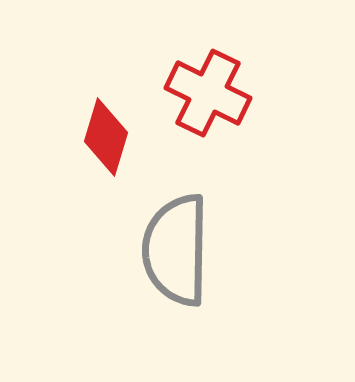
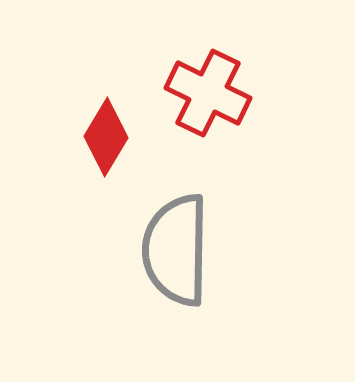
red diamond: rotated 14 degrees clockwise
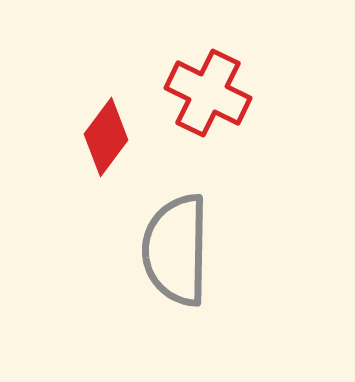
red diamond: rotated 6 degrees clockwise
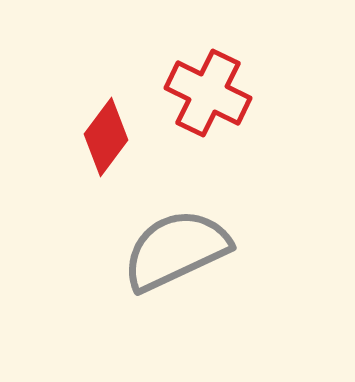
gray semicircle: rotated 64 degrees clockwise
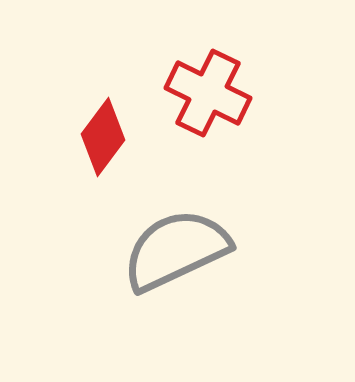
red diamond: moved 3 px left
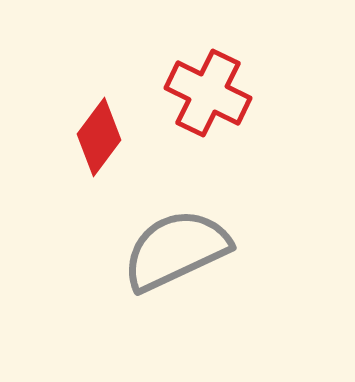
red diamond: moved 4 px left
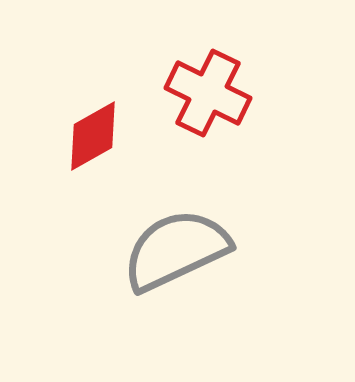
red diamond: moved 6 px left, 1 px up; rotated 24 degrees clockwise
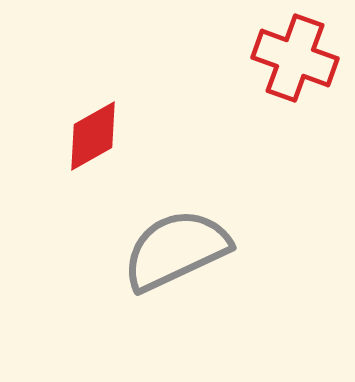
red cross: moved 87 px right, 35 px up; rotated 6 degrees counterclockwise
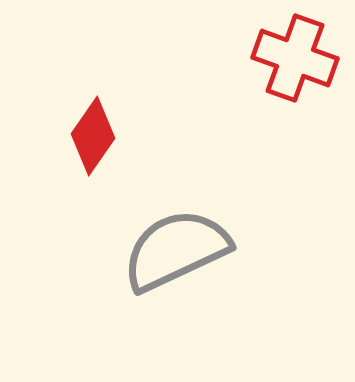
red diamond: rotated 26 degrees counterclockwise
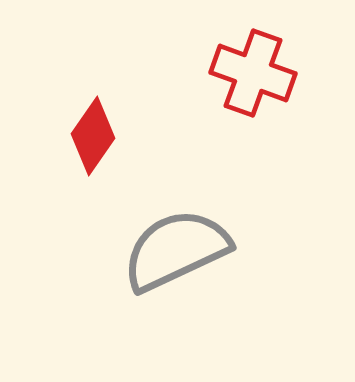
red cross: moved 42 px left, 15 px down
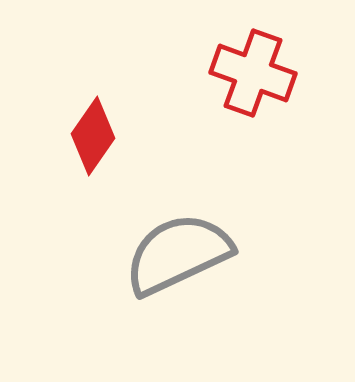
gray semicircle: moved 2 px right, 4 px down
